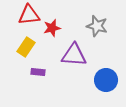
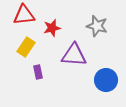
red triangle: moved 5 px left
purple rectangle: rotated 72 degrees clockwise
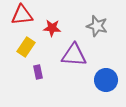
red triangle: moved 2 px left
red star: rotated 18 degrees clockwise
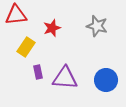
red triangle: moved 6 px left
red star: rotated 24 degrees counterclockwise
purple triangle: moved 9 px left, 23 px down
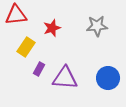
gray star: rotated 20 degrees counterclockwise
purple rectangle: moved 1 px right, 3 px up; rotated 40 degrees clockwise
blue circle: moved 2 px right, 2 px up
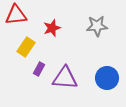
blue circle: moved 1 px left
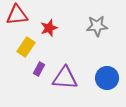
red triangle: moved 1 px right
red star: moved 3 px left
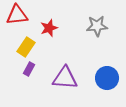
purple rectangle: moved 10 px left
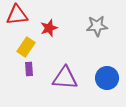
purple rectangle: rotated 32 degrees counterclockwise
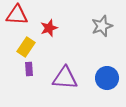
red triangle: rotated 10 degrees clockwise
gray star: moved 5 px right; rotated 15 degrees counterclockwise
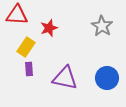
gray star: rotated 20 degrees counterclockwise
purple triangle: rotated 8 degrees clockwise
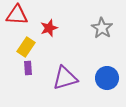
gray star: moved 2 px down
purple rectangle: moved 1 px left, 1 px up
purple triangle: rotated 28 degrees counterclockwise
